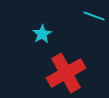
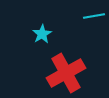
cyan line: rotated 30 degrees counterclockwise
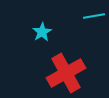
cyan star: moved 2 px up
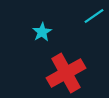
cyan line: rotated 25 degrees counterclockwise
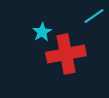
red cross: moved 19 px up; rotated 18 degrees clockwise
